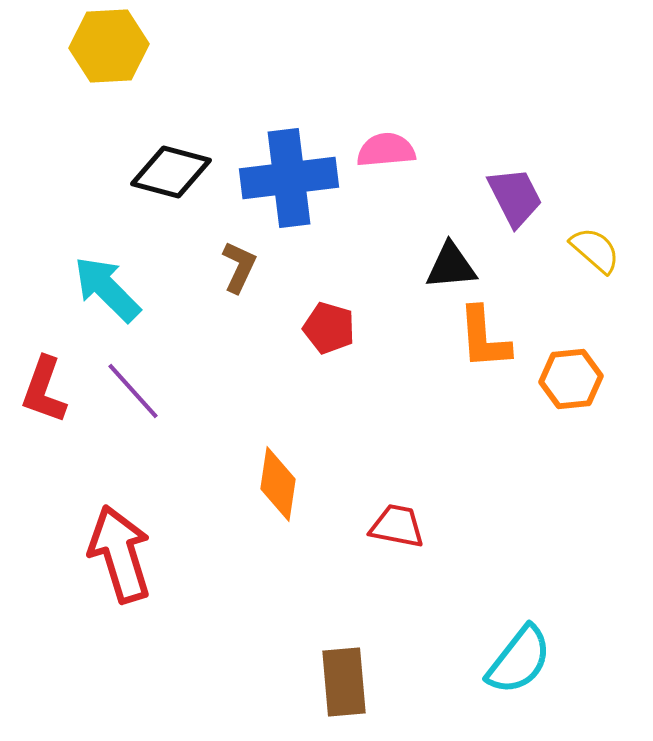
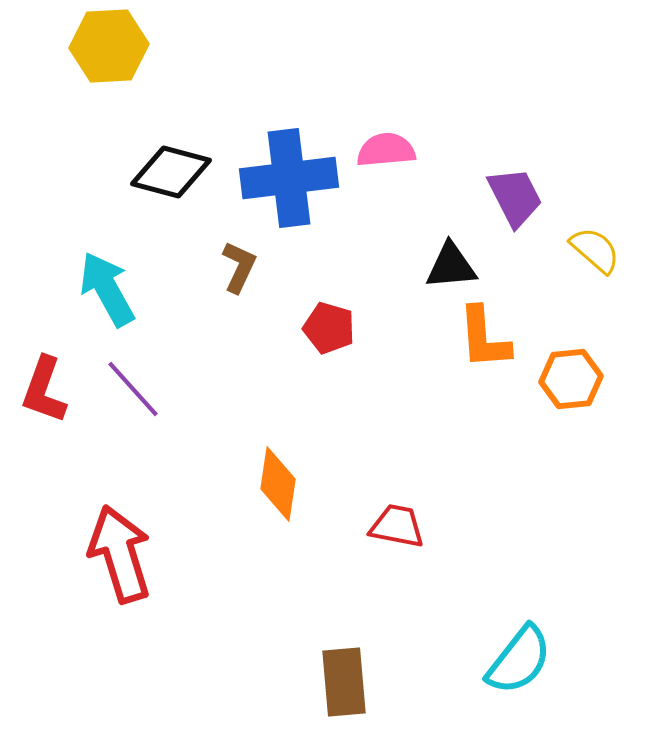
cyan arrow: rotated 16 degrees clockwise
purple line: moved 2 px up
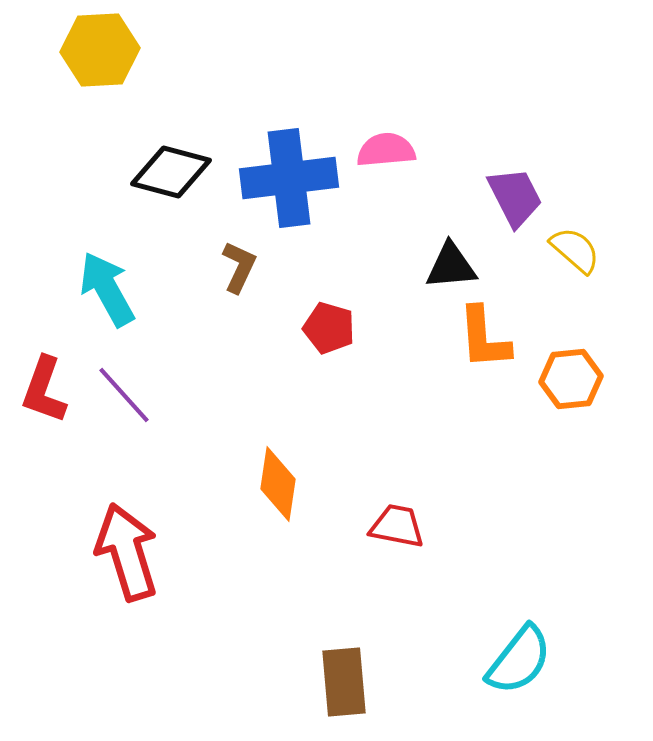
yellow hexagon: moved 9 px left, 4 px down
yellow semicircle: moved 20 px left
purple line: moved 9 px left, 6 px down
red arrow: moved 7 px right, 2 px up
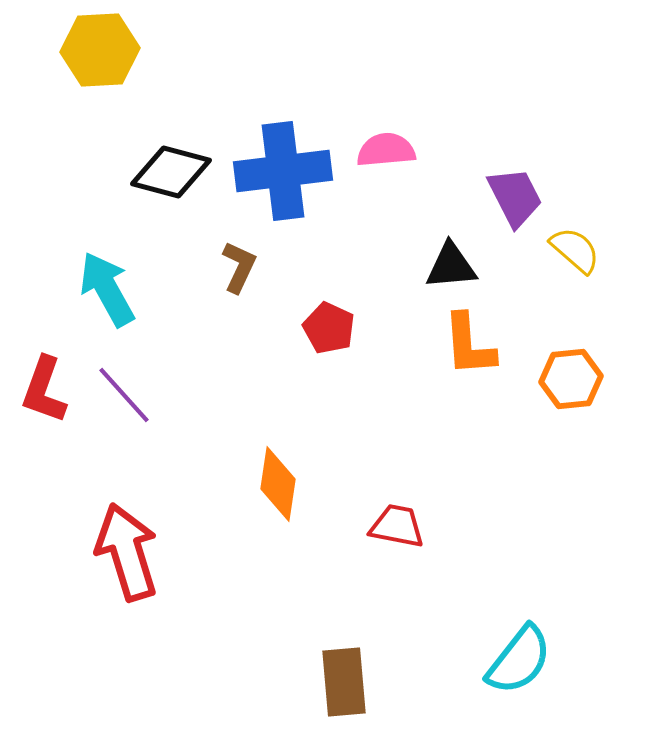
blue cross: moved 6 px left, 7 px up
red pentagon: rotated 9 degrees clockwise
orange L-shape: moved 15 px left, 7 px down
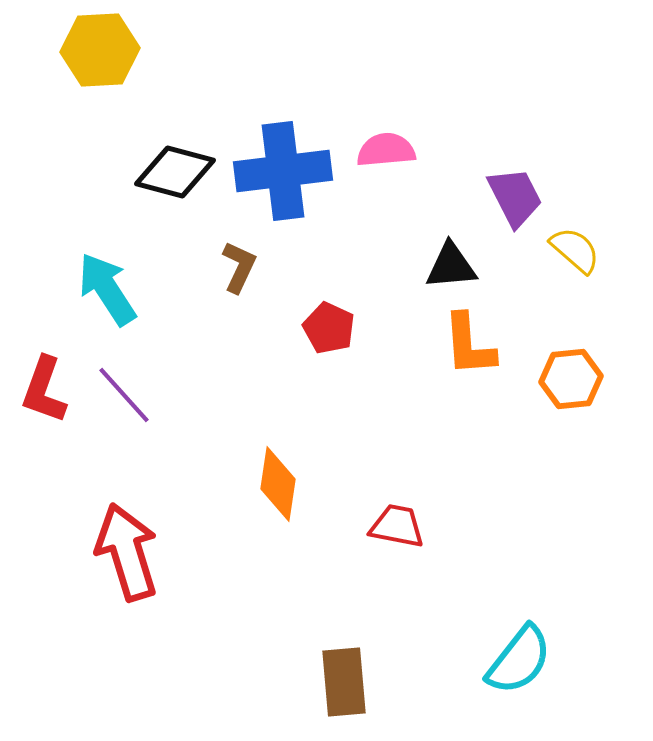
black diamond: moved 4 px right
cyan arrow: rotated 4 degrees counterclockwise
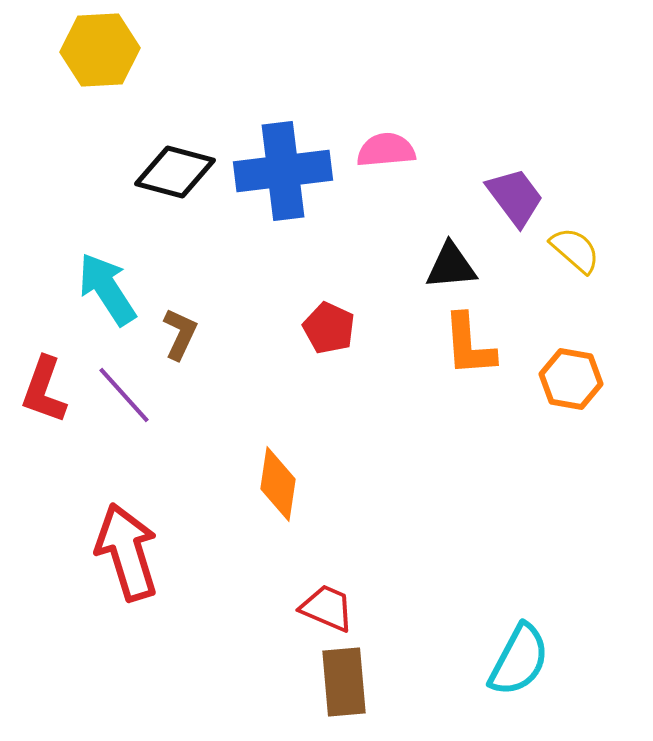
purple trapezoid: rotated 10 degrees counterclockwise
brown L-shape: moved 59 px left, 67 px down
orange hexagon: rotated 16 degrees clockwise
red trapezoid: moved 70 px left, 82 px down; rotated 12 degrees clockwise
cyan semicircle: rotated 10 degrees counterclockwise
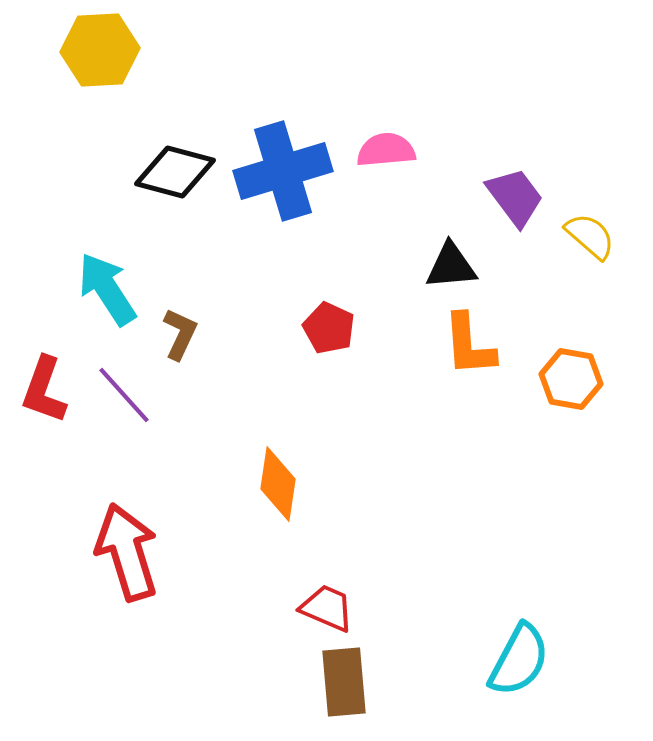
blue cross: rotated 10 degrees counterclockwise
yellow semicircle: moved 15 px right, 14 px up
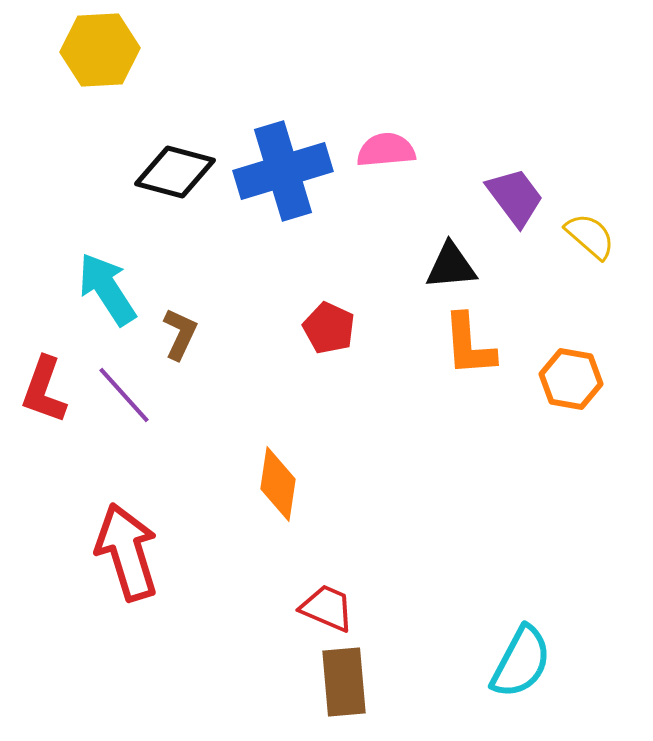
cyan semicircle: moved 2 px right, 2 px down
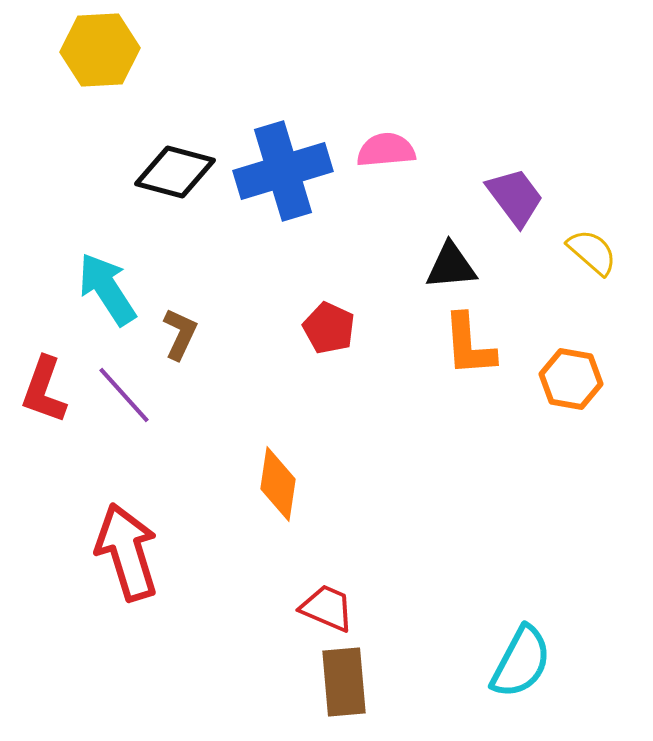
yellow semicircle: moved 2 px right, 16 px down
